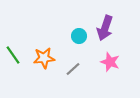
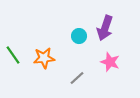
gray line: moved 4 px right, 9 px down
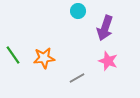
cyan circle: moved 1 px left, 25 px up
pink star: moved 2 px left, 1 px up
gray line: rotated 14 degrees clockwise
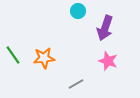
gray line: moved 1 px left, 6 px down
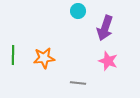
green line: rotated 36 degrees clockwise
gray line: moved 2 px right, 1 px up; rotated 35 degrees clockwise
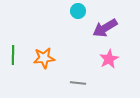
purple arrow: rotated 40 degrees clockwise
pink star: moved 1 px right, 2 px up; rotated 24 degrees clockwise
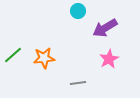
green line: rotated 48 degrees clockwise
gray line: rotated 14 degrees counterclockwise
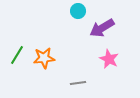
purple arrow: moved 3 px left
green line: moved 4 px right; rotated 18 degrees counterclockwise
pink star: rotated 18 degrees counterclockwise
